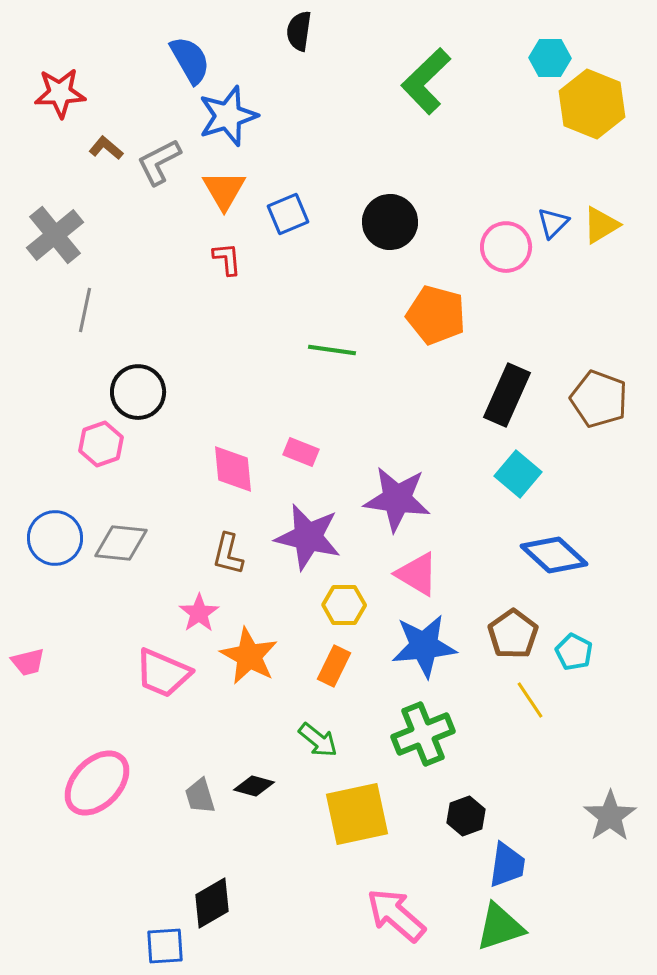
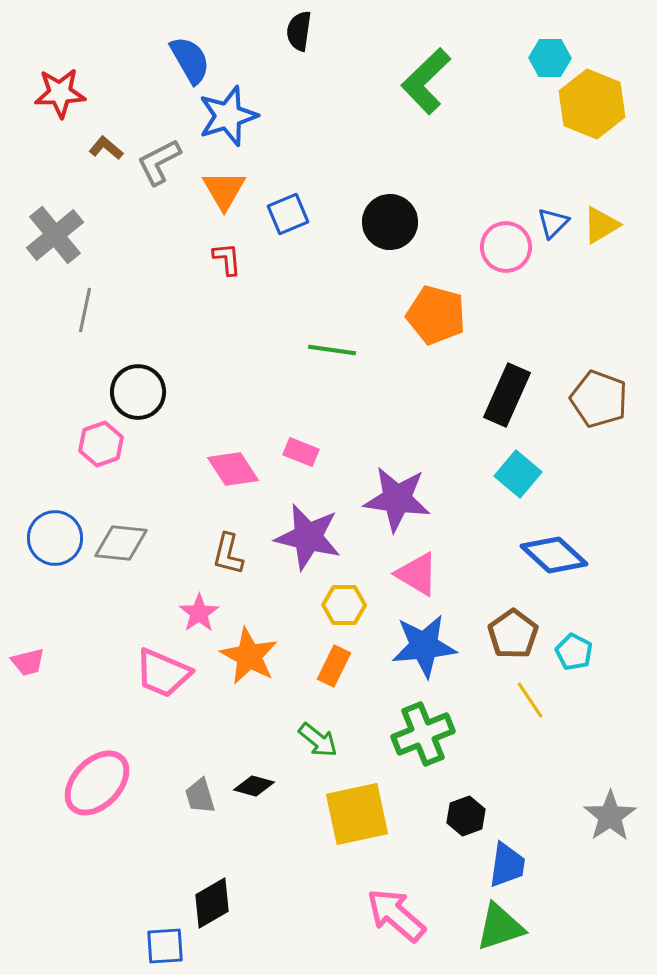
pink diamond at (233, 469): rotated 28 degrees counterclockwise
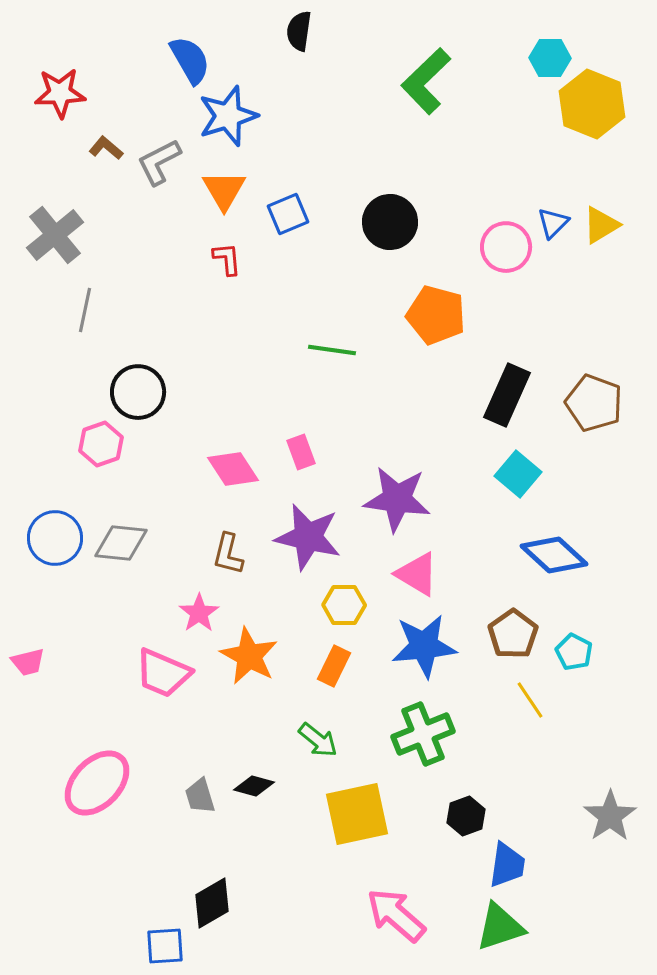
brown pentagon at (599, 399): moved 5 px left, 4 px down
pink rectangle at (301, 452): rotated 48 degrees clockwise
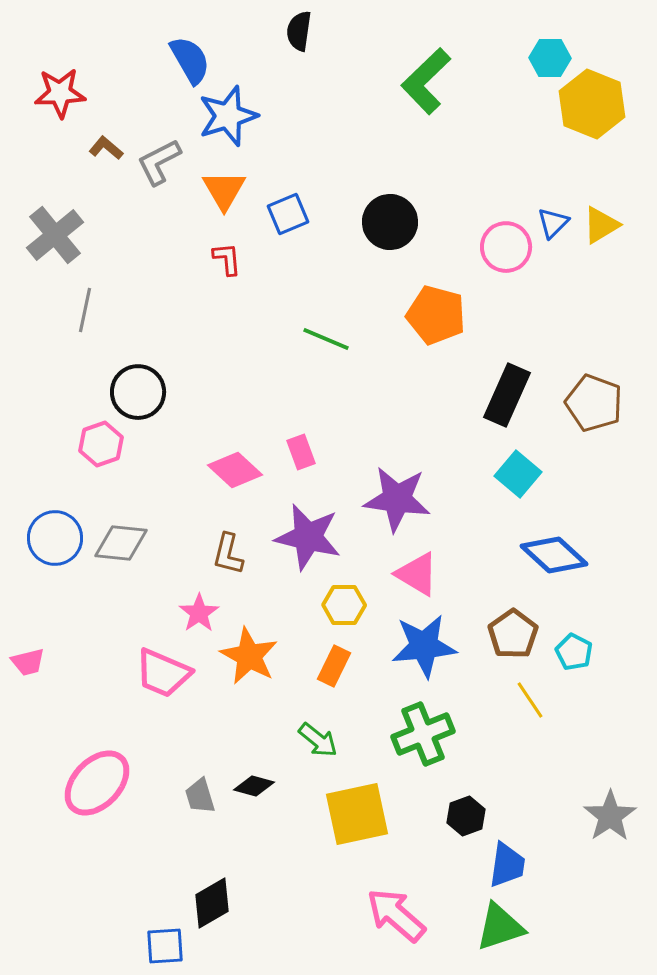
green line at (332, 350): moved 6 px left, 11 px up; rotated 15 degrees clockwise
pink diamond at (233, 469): moved 2 px right, 1 px down; rotated 14 degrees counterclockwise
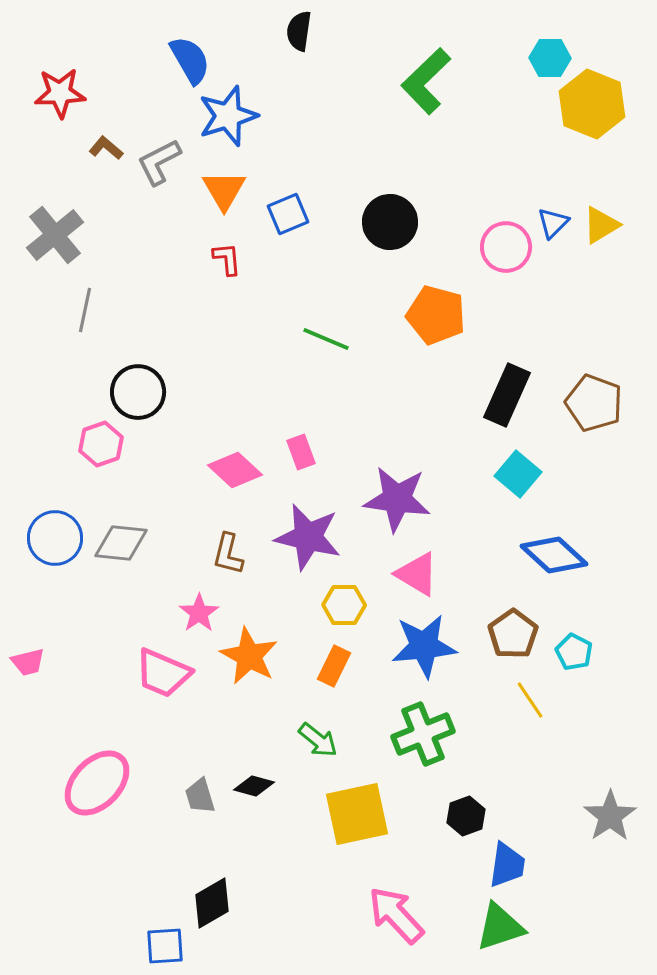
pink arrow at (396, 915): rotated 6 degrees clockwise
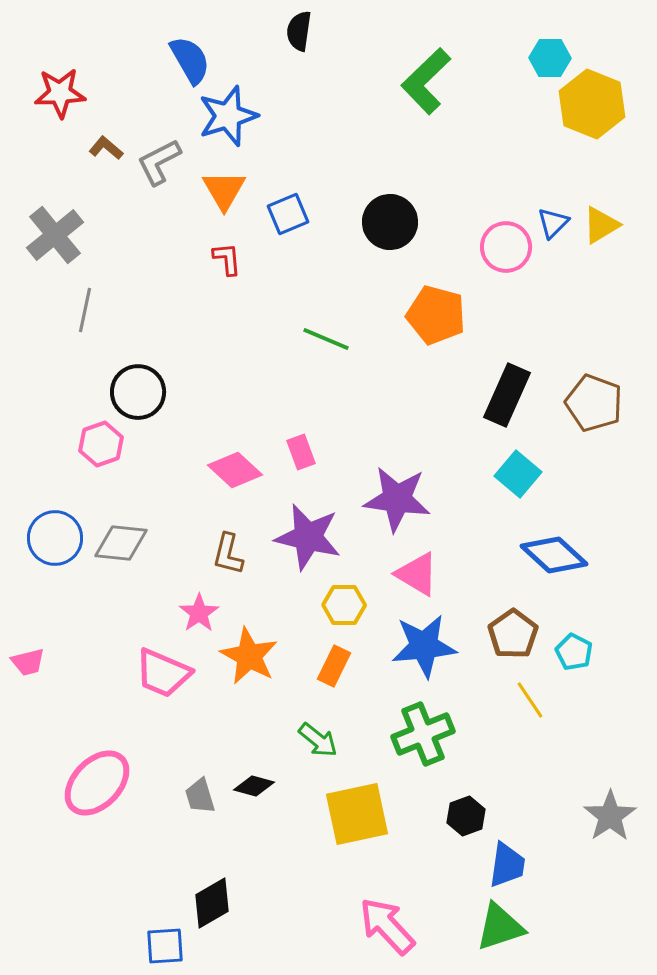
pink arrow at (396, 915): moved 9 px left, 11 px down
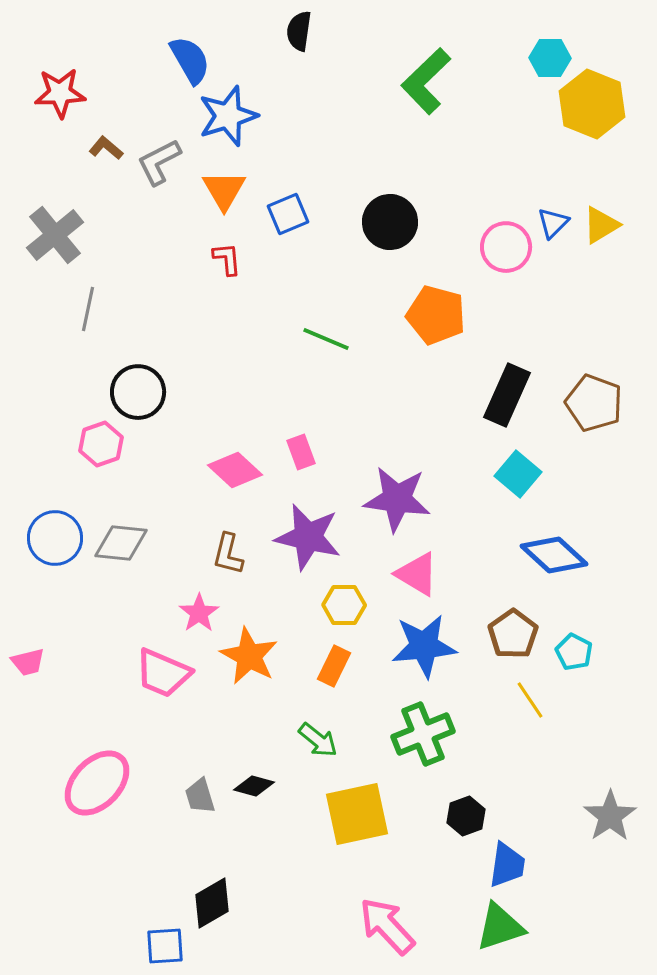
gray line at (85, 310): moved 3 px right, 1 px up
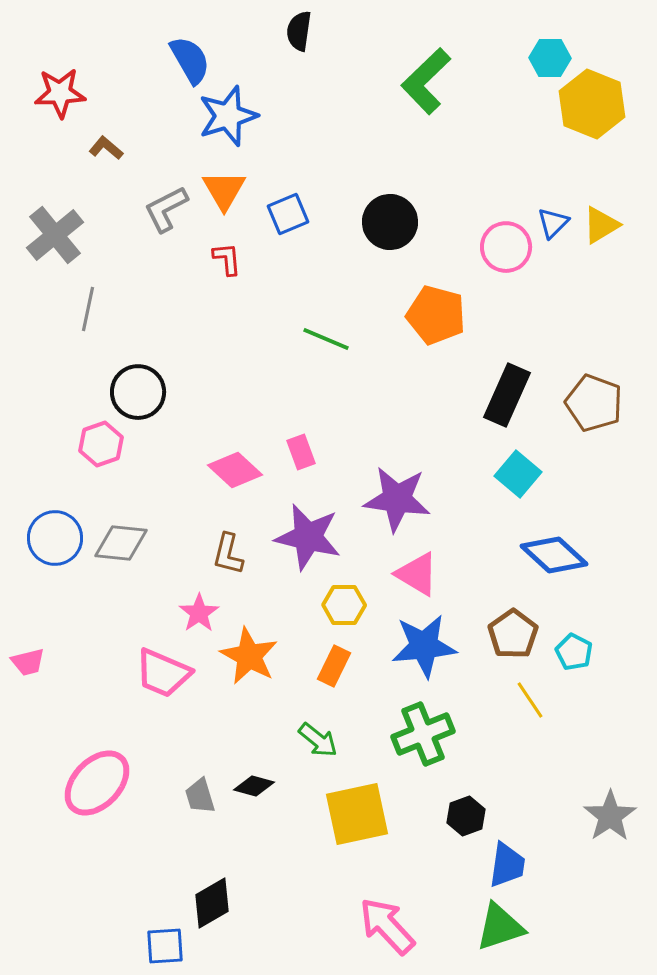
gray L-shape at (159, 162): moved 7 px right, 47 px down
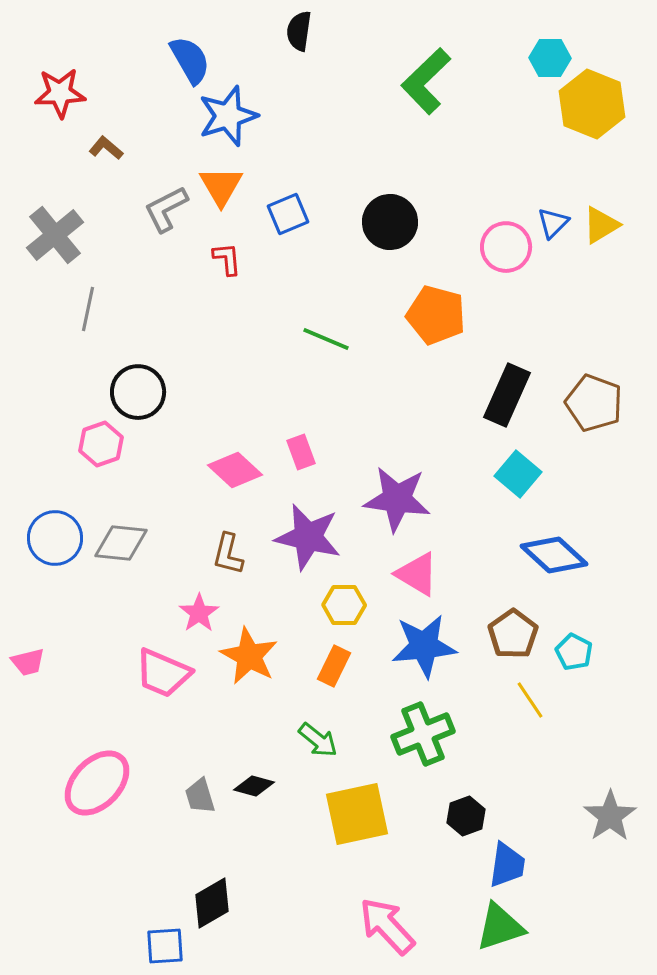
orange triangle at (224, 190): moved 3 px left, 4 px up
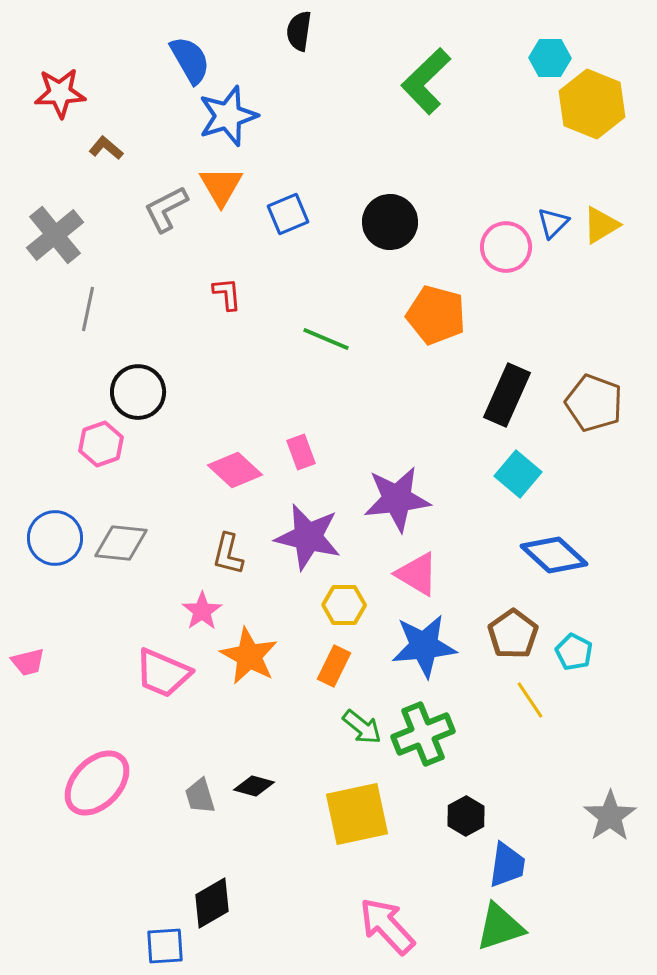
red L-shape at (227, 259): moved 35 px down
purple star at (397, 499): rotated 14 degrees counterclockwise
pink star at (199, 613): moved 3 px right, 2 px up
green arrow at (318, 740): moved 44 px right, 13 px up
black hexagon at (466, 816): rotated 9 degrees counterclockwise
